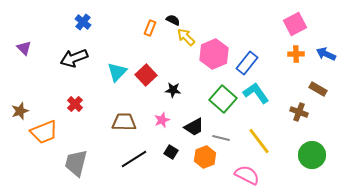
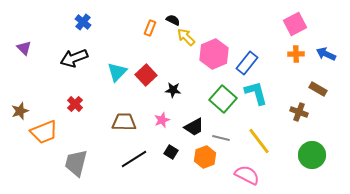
cyan L-shape: rotated 20 degrees clockwise
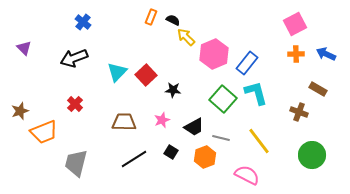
orange rectangle: moved 1 px right, 11 px up
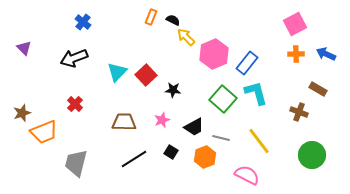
brown star: moved 2 px right, 2 px down
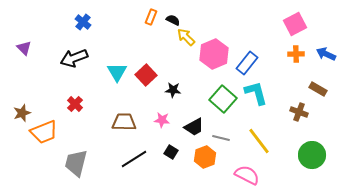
cyan triangle: rotated 15 degrees counterclockwise
pink star: rotated 28 degrees clockwise
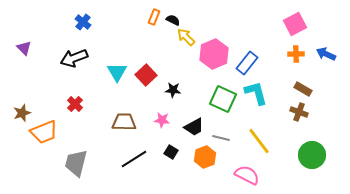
orange rectangle: moved 3 px right
brown rectangle: moved 15 px left
green square: rotated 16 degrees counterclockwise
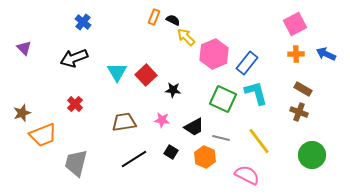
brown trapezoid: rotated 10 degrees counterclockwise
orange trapezoid: moved 1 px left, 3 px down
orange hexagon: rotated 15 degrees counterclockwise
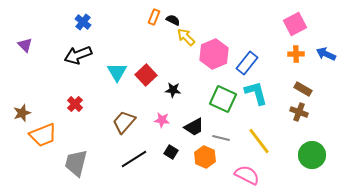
purple triangle: moved 1 px right, 3 px up
black arrow: moved 4 px right, 3 px up
brown trapezoid: rotated 40 degrees counterclockwise
